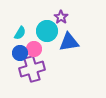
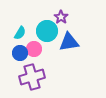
purple cross: moved 8 px down
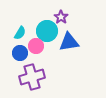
pink circle: moved 2 px right, 3 px up
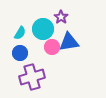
cyan circle: moved 4 px left, 2 px up
pink circle: moved 16 px right, 1 px down
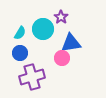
blue triangle: moved 2 px right, 1 px down
pink circle: moved 10 px right, 11 px down
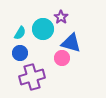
blue triangle: rotated 25 degrees clockwise
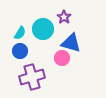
purple star: moved 3 px right
blue circle: moved 2 px up
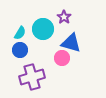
blue circle: moved 1 px up
